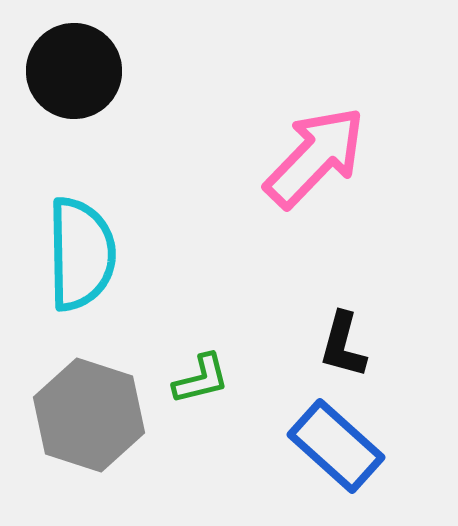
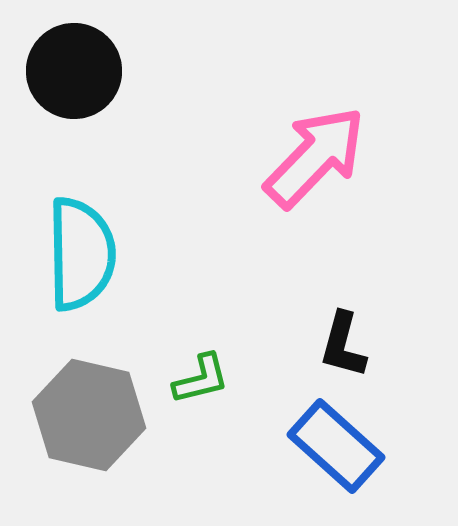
gray hexagon: rotated 5 degrees counterclockwise
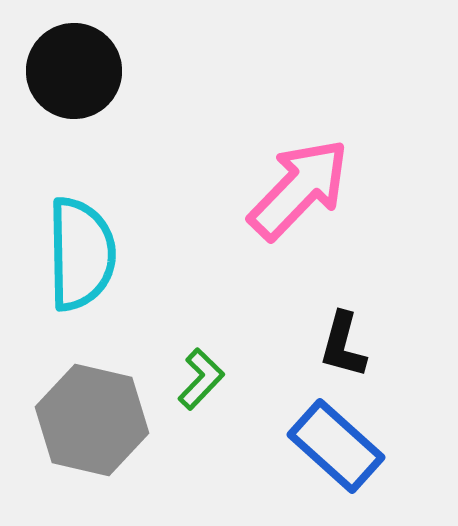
pink arrow: moved 16 px left, 32 px down
green L-shape: rotated 32 degrees counterclockwise
gray hexagon: moved 3 px right, 5 px down
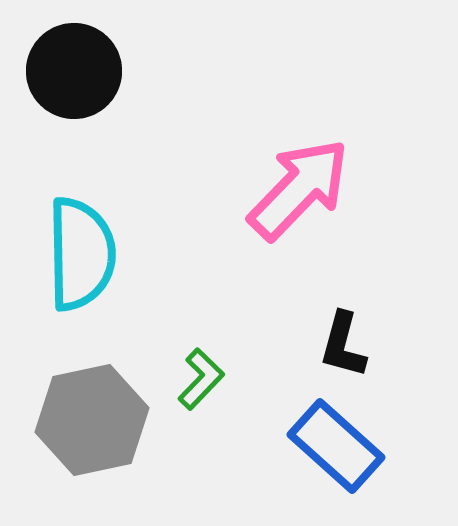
gray hexagon: rotated 25 degrees counterclockwise
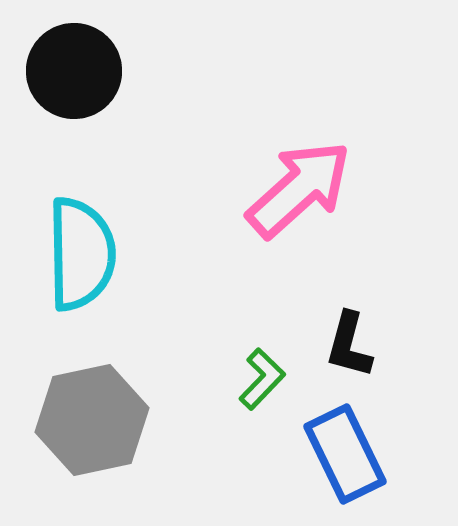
pink arrow: rotated 4 degrees clockwise
black L-shape: moved 6 px right
green L-shape: moved 61 px right
blue rectangle: moved 9 px right, 8 px down; rotated 22 degrees clockwise
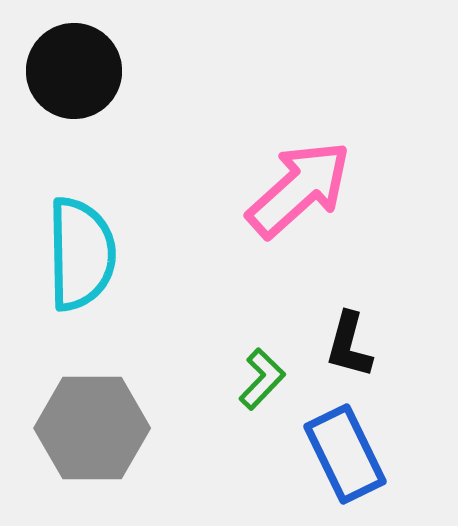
gray hexagon: moved 8 px down; rotated 12 degrees clockwise
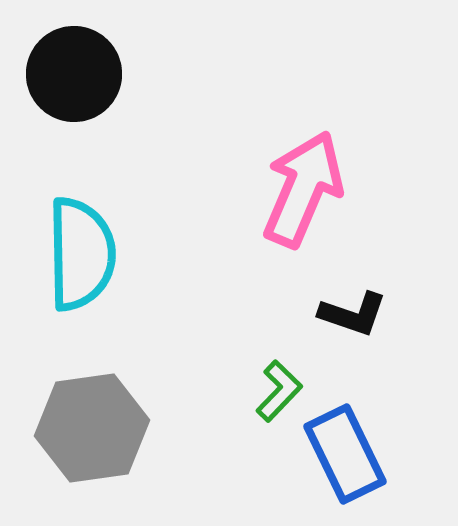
black circle: moved 3 px down
pink arrow: moved 4 px right; rotated 25 degrees counterclockwise
black L-shape: moved 4 px right, 31 px up; rotated 86 degrees counterclockwise
green L-shape: moved 17 px right, 12 px down
gray hexagon: rotated 8 degrees counterclockwise
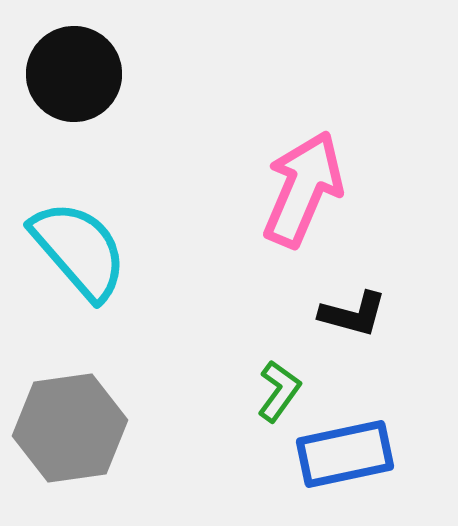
cyan semicircle: moved 2 px left, 4 px up; rotated 40 degrees counterclockwise
black L-shape: rotated 4 degrees counterclockwise
green L-shape: rotated 8 degrees counterclockwise
gray hexagon: moved 22 px left
blue rectangle: rotated 76 degrees counterclockwise
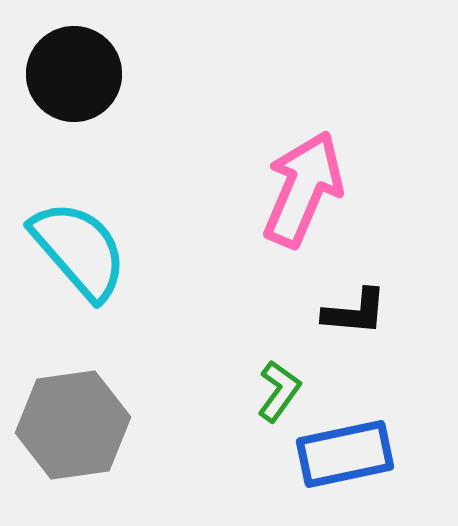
black L-shape: moved 2 px right, 2 px up; rotated 10 degrees counterclockwise
gray hexagon: moved 3 px right, 3 px up
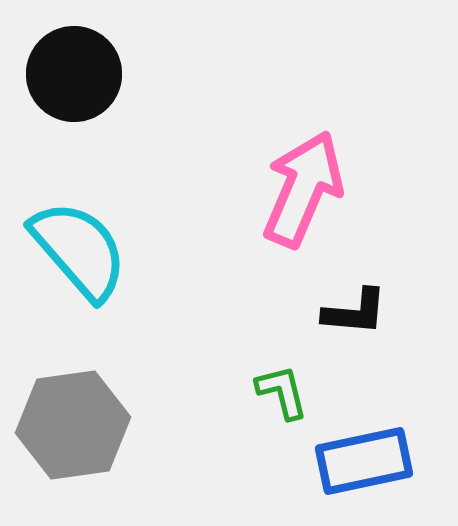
green L-shape: moved 3 px right, 1 px down; rotated 50 degrees counterclockwise
blue rectangle: moved 19 px right, 7 px down
